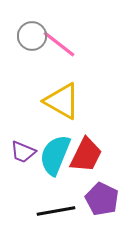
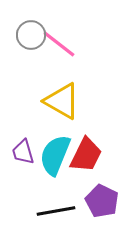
gray circle: moved 1 px left, 1 px up
purple trapezoid: rotated 52 degrees clockwise
purple pentagon: moved 2 px down
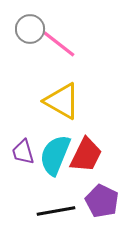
gray circle: moved 1 px left, 6 px up
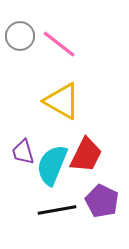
gray circle: moved 10 px left, 7 px down
cyan semicircle: moved 3 px left, 10 px down
black line: moved 1 px right, 1 px up
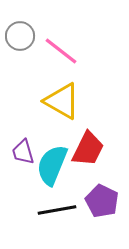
pink line: moved 2 px right, 7 px down
red trapezoid: moved 2 px right, 6 px up
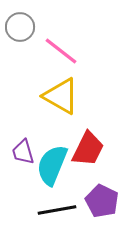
gray circle: moved 9 px up
yellow triangle: moved 1 px left, 5 px up
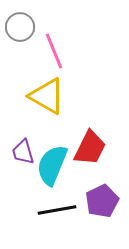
pink line: moved 7 px left; rotated 30 degrees clockwise
yellow triangle: moved 14 px left
red trapezoid: moved 2 px right, 1 px up
purple pentagon: rotated 20 degrees clockwise
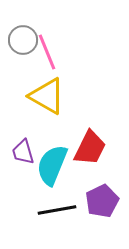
gray circle: moved 3 px right, 13 px down
pink line: moved 7 px left, 1 px down
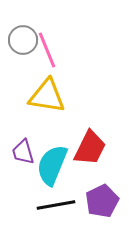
pink line: moved 2 px up
yellow triangle: rotated 21 degrees counterclockwise
black line: moved 1 px left, 5 px up
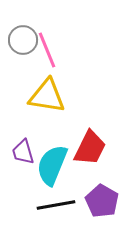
purple pentagon: rotated 16 degrees counterclockwise
